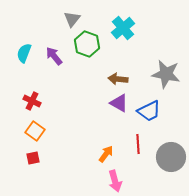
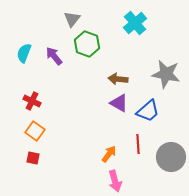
cyan cross: moved 12 px right, 5 px up
blue trapezoid: moved 1 px left; rotated 15 degrees counterclockwise
orange arrow: moved 3 px right
red square: rotated 24 degrees clockwise
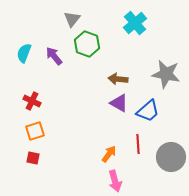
orange square: rotated 36 degrees clockwise
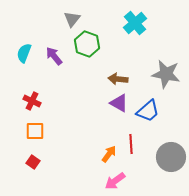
orange square: rotated 18 degrees clockwise
red line: moved 7 px left
red square: moved 4 px down; rotated 24 degrees clockwise
pink arrow: rotated 70 degrees clockwise
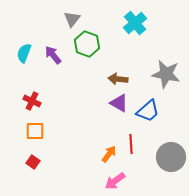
purple arrow: moved 1 px left, 1 px up
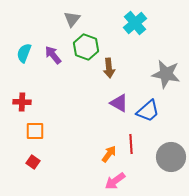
green hexagon: moved 1 px left, 3 px down
brown arrow: moved 9 px left, 11 px up; rotated 102 degrees counterclockwise
red cross: moved 10 px left, 1 px down; rotated 24 degrees counterclockwise
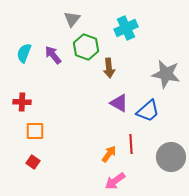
cyan cross: moved 9 px left, 5 px down; rotated 15 degrees clockwise
